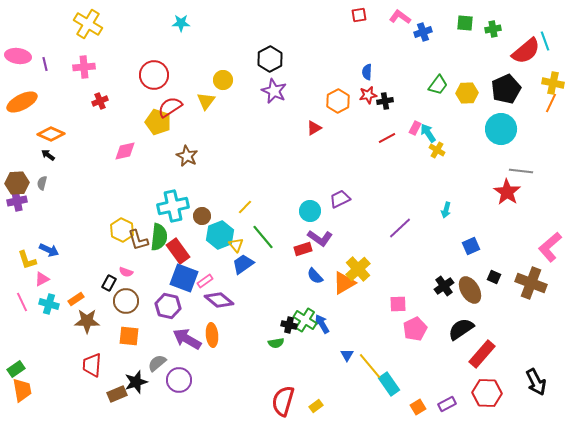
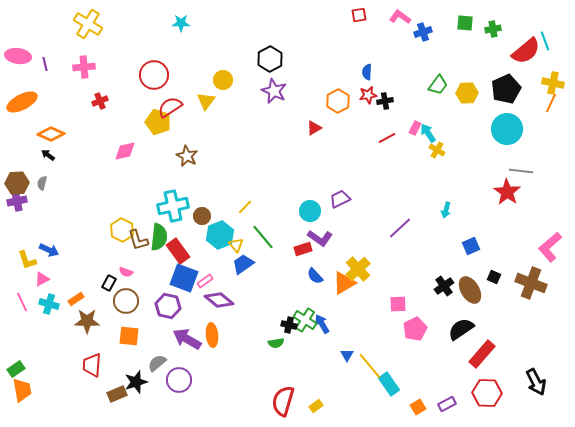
cyan circle at (501, 129): moved 6 px right
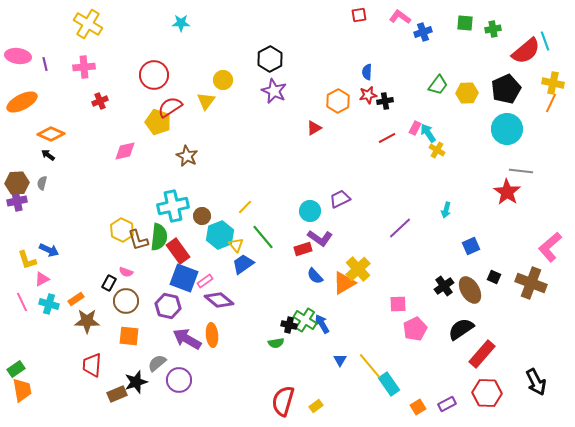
blue triangle at (347, 355): moved 7 px left, 5 px down
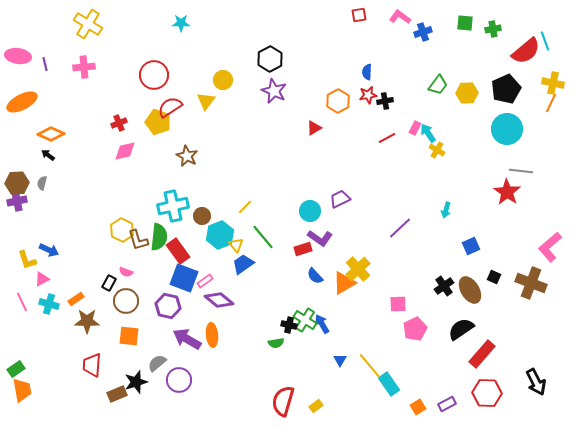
red cross at (100, 101): moved 19 px right, 22 px down
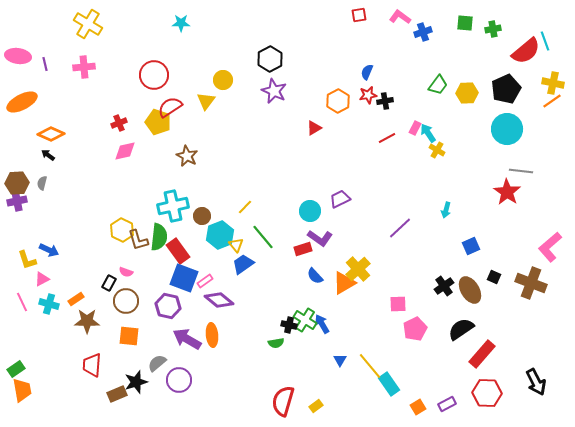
blue semicircle at (367, 72): rotated 21 degrees clockwise
orange line at (551, 103): moved 1 px right, 2 px up; rotated 30 degrees clockwise
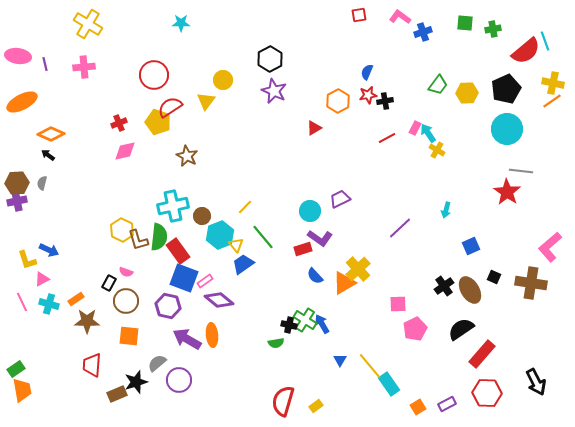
brown cross at (531, 283): rotated 12 degrees counterclockwise
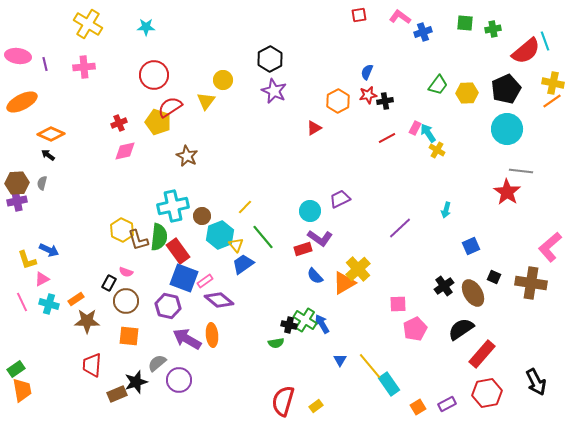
cyan star at (181, 23): moved 35 px left, 4 px down
brown ellipse at (470, 290): moved 3 px right, 3 px down
red hexagon at (487, 393): rotated 12 degrees counterclockwise
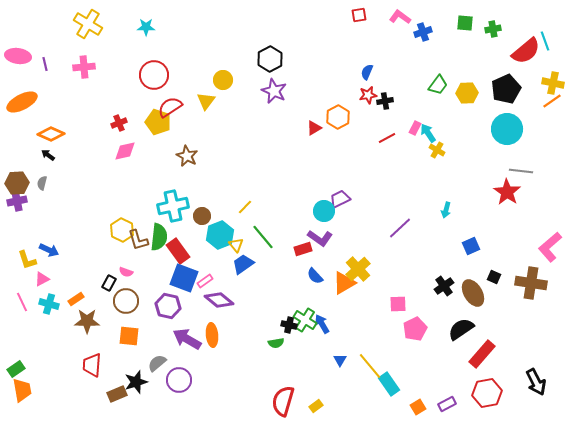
orange hexagon at (338, 101): moved 16 px down
cyan circle at (310, 211): moved 14 px right
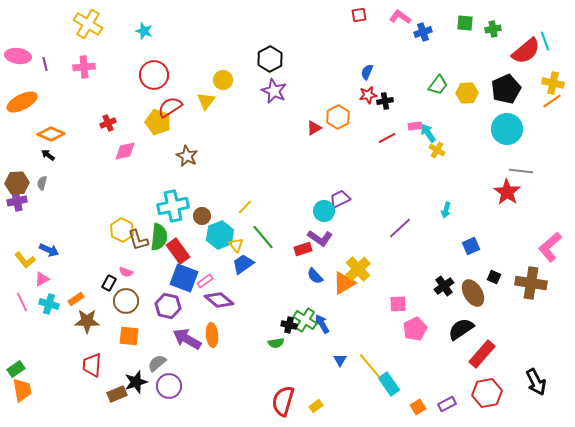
cyan star at (146, 27): moved 2 px left, 4 px down; rotated 18 degrees clockwise
red cross at (119, 123): moved 11 px left
pink rectangle at (415, 128): moved 2 px up; rotated 56 degrees clockwise
yellow L-shape at (27, 260): moved 2 px left; rotated 20 degrees counterclockwise
purple circle at (179, 380): moved 10 px left, 6 px down
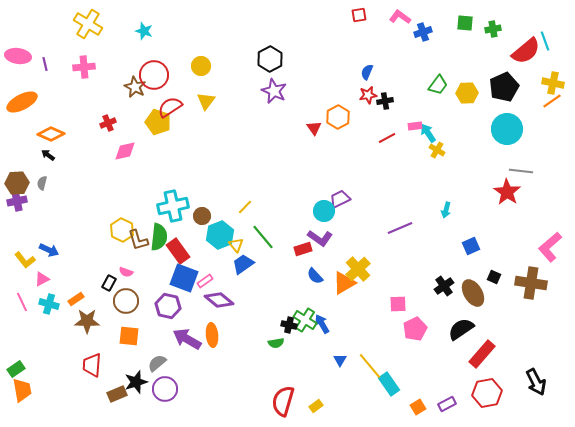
yellow circle at (223, 80): moved 22 px left, 14 px up
black pentagon at (506, 89): moved 2 px left, 2 px up
red triangle at (314, 128): rotated 35 degrees counterclockwise
brown star at (187, 156): moved 52 px left, 69 px up
purple line at (400, 228): rotated 20 degrees clockwise
purple circle at (169, 386): moved 4 px left, 3 px down
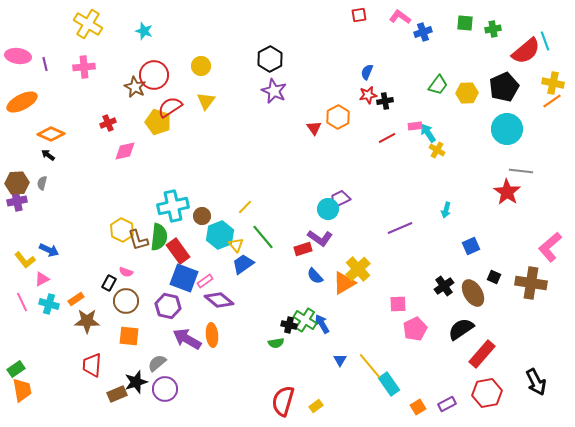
cyan circle at (324, 211): moved 4 px right, 2 px up
